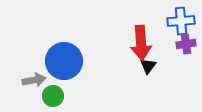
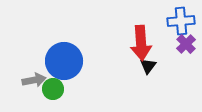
purple cross: rotated 36 degrees counterclockwise
green circle: moved 7 px up
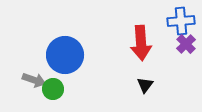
blue circle: moved 1 px right, 6 px up
black triangle: moved 3 px left, 19 px down
gray arrow: rotated 30 degrees clockwise
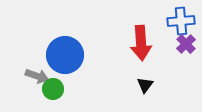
gray arrow: moved 3 px right, 4 px up
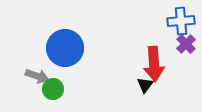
red arrow: moved 13 px right, 21 px down
blue circle: moved 7 px up
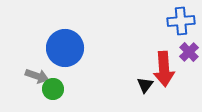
purple cross: moved 3 px right, 8 px down
red arrow: moved 10 px right, 5 px down
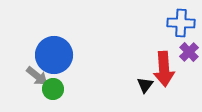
blue cross: moved 2 px down; rotated 8 degrees clockwise
blue circle: moved 11 px left, 7 px down
gray arrow: rotated 20 degrees clockwise
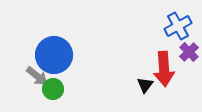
blue cross: moved 3 px left, 3 px down; rotated 32 degrees counterclockwise
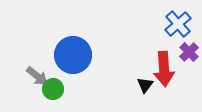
blue cross: moved 2 px up; rotated 12 degrees counterclockwise
blue circle: moved 19 px right
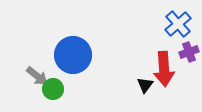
purple cross: rotated 24 degrees clockwise
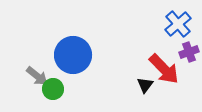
red arrow: rotated 40 degrees counterclockwise
